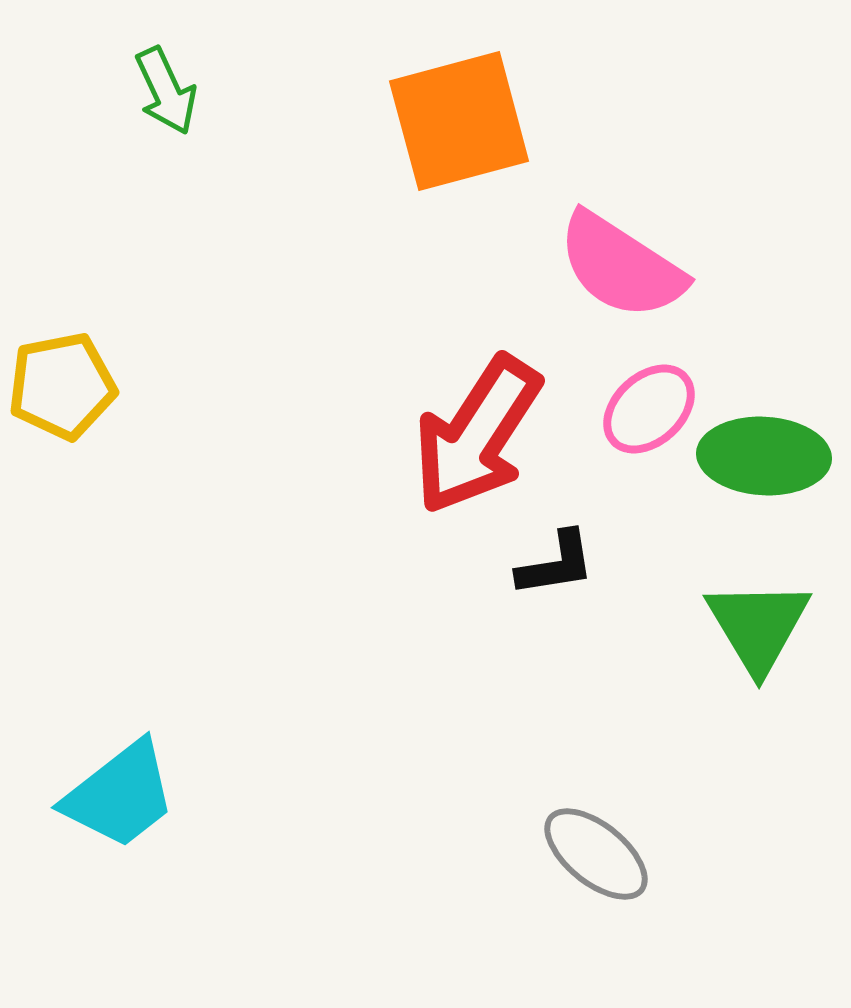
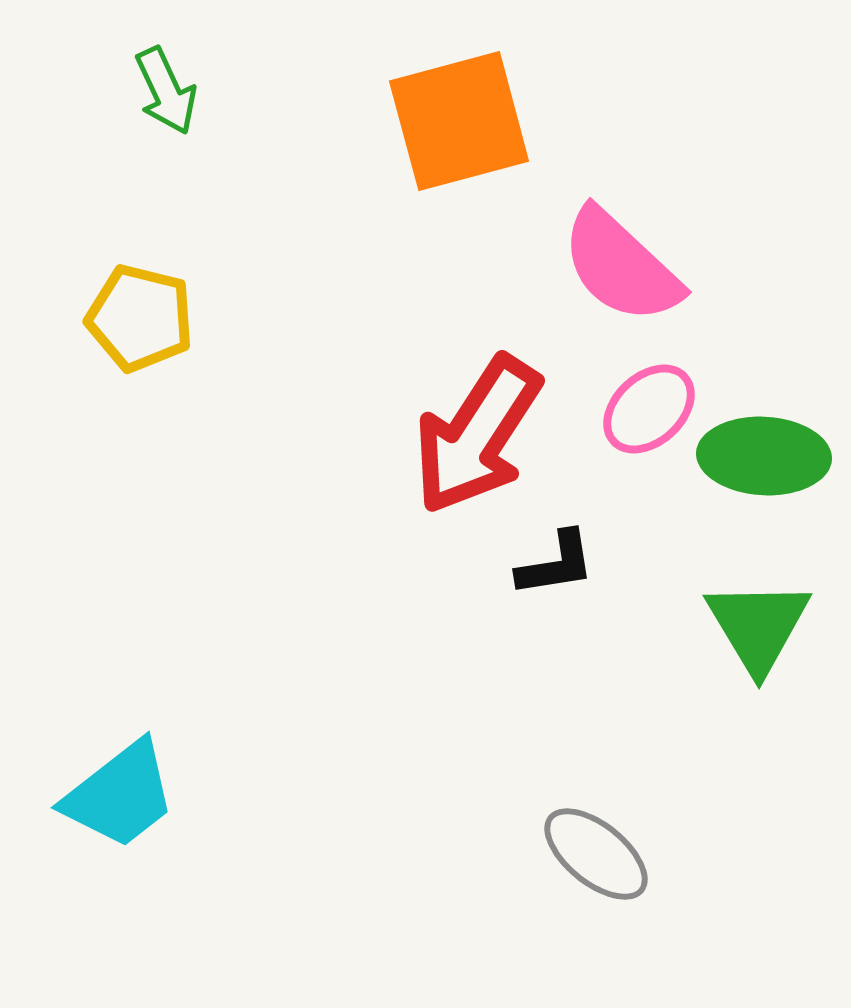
pink semicircle: rotated 10 degrees clockwise
yellow pentagon: moved 78 px right, 68 px up; rotated 25 degrees clockwise
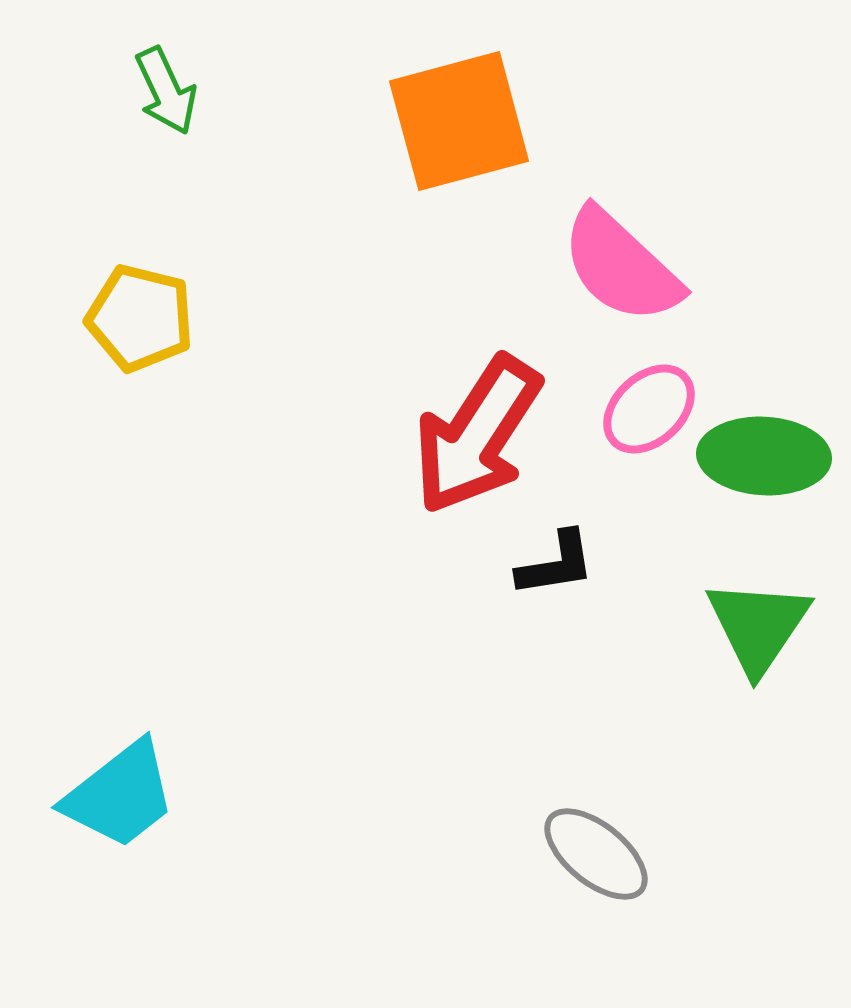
green triangle: rotated 5 degrees clockwise
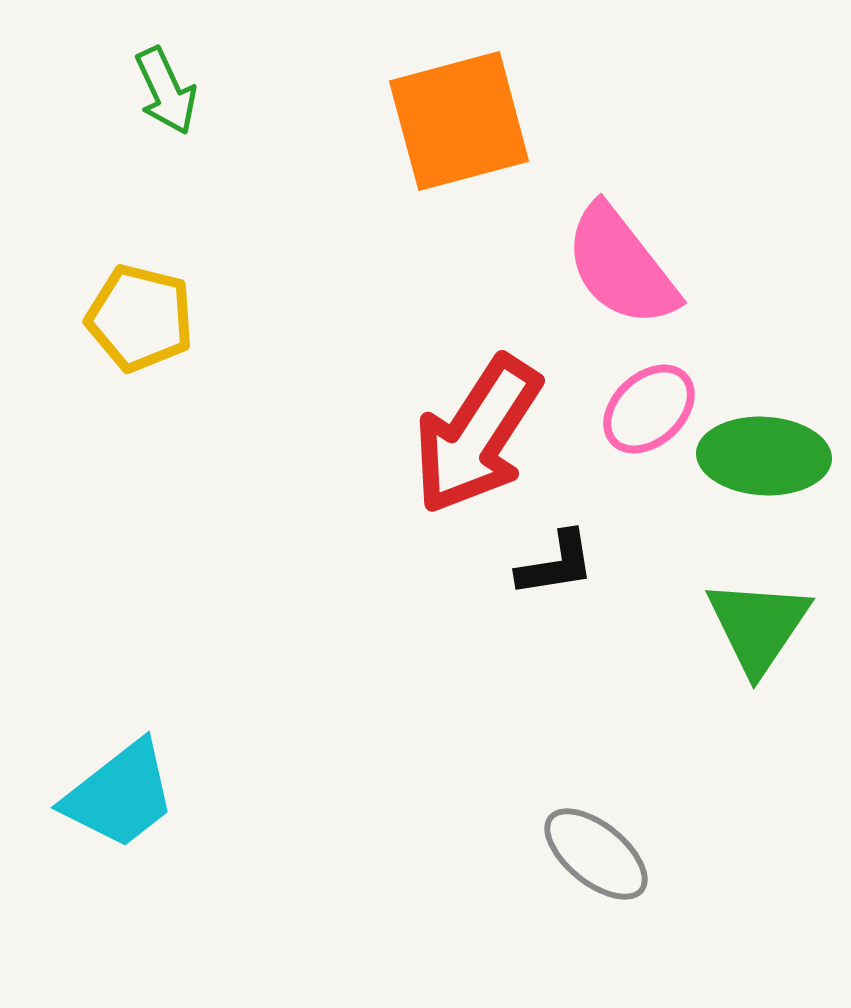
pink semicircle: rotated 9 degrees clockwise
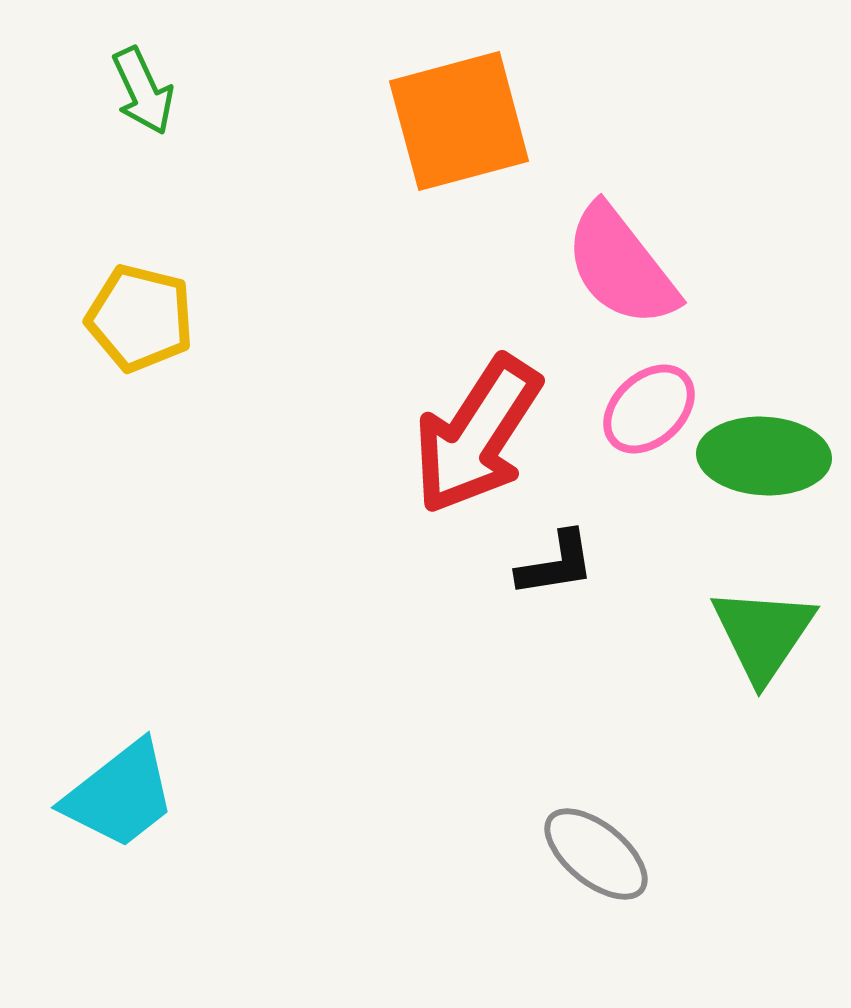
green arrow: moved 23 px left
green triangle: moved 5 px right, 8 px down
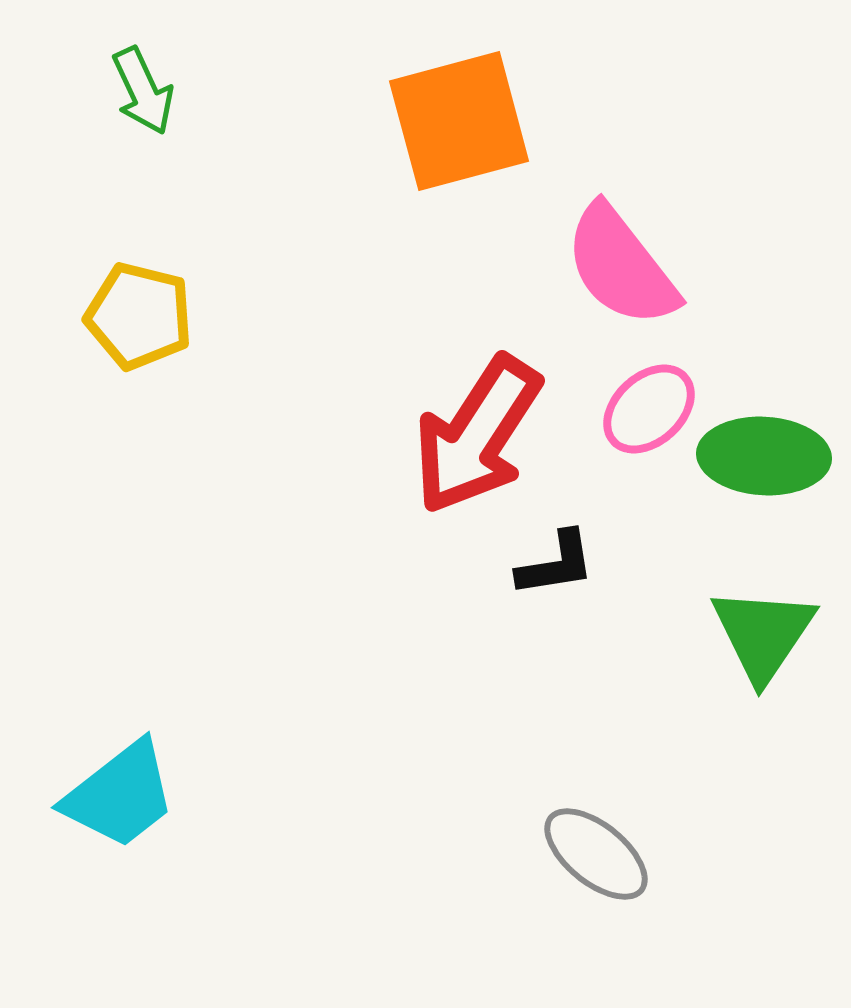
yellow pentagon: moved 1 px left, 2 px up
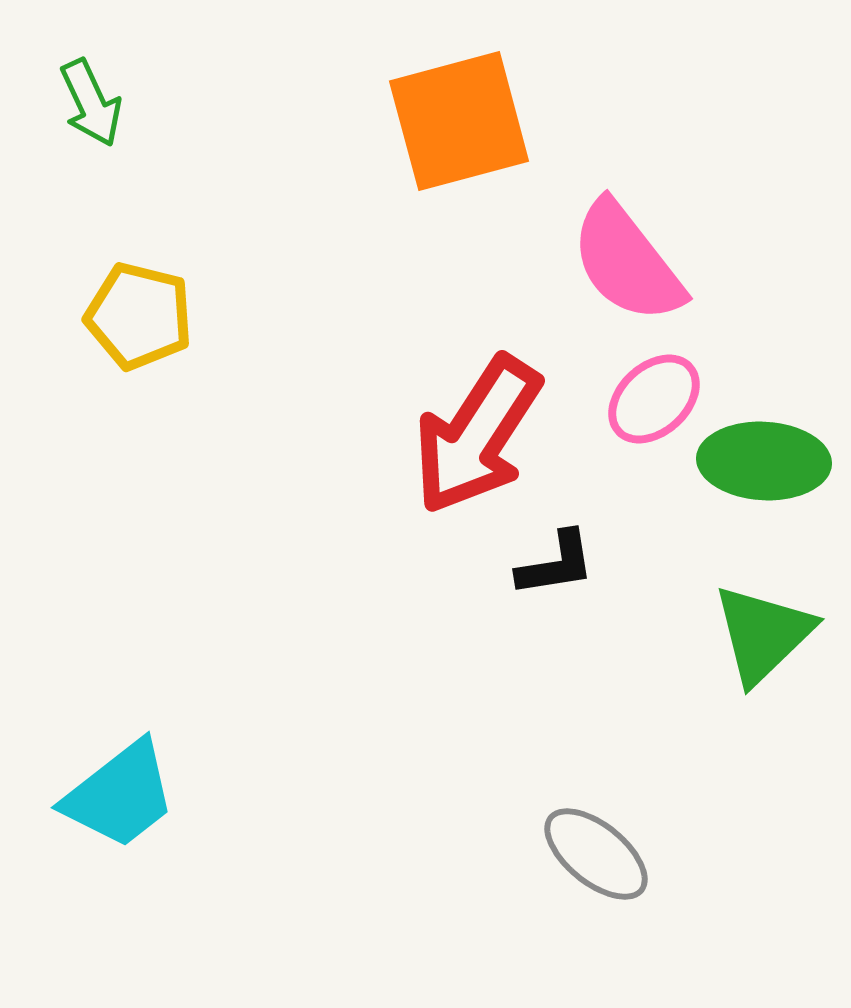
green arrow: moved 52 px left, 12 px down
pink semicircle: moved 6 px right, 4 px up
pink ellipse: moved 5 px right, 10 px up
green ellipse: moved 5 px down
green triangle: rotated 12 degrees clockwise
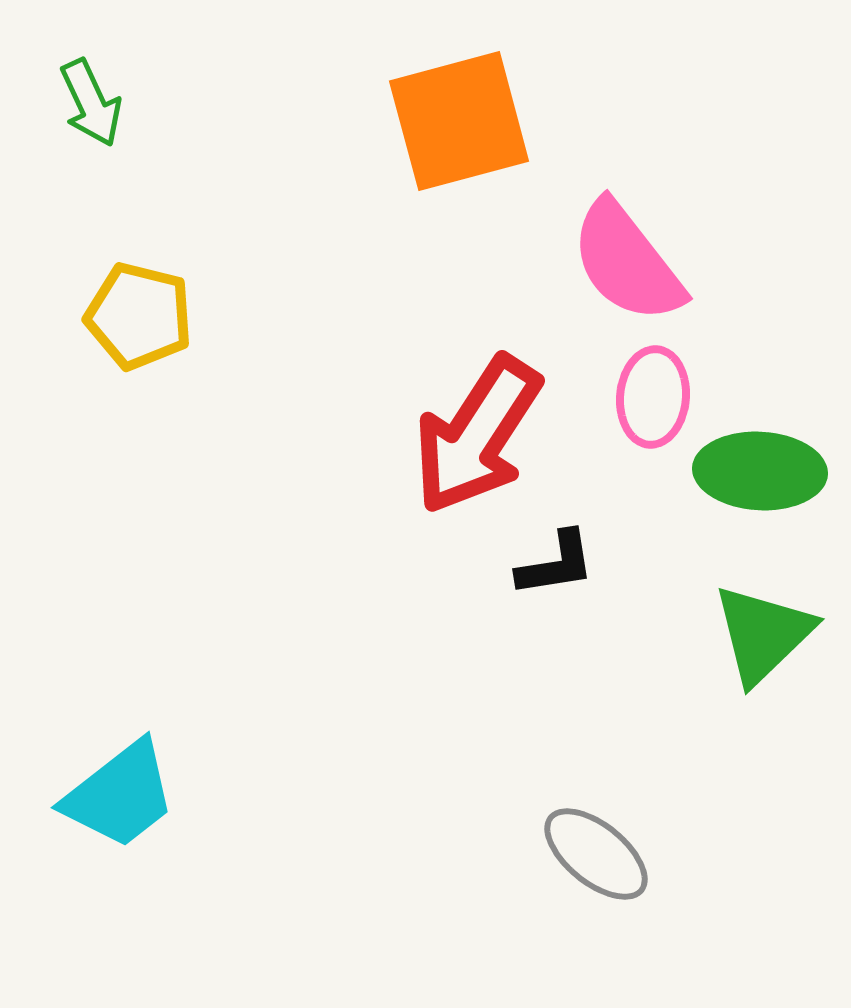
pink ellipse: moved 1 px left, 2 px up; rotated 42 degrees counterclockwise
green ellipse: moved 4 px left, 10 px down
